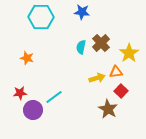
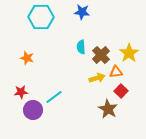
brown cross: moved 12 px down
cyan semicircle: rotated 16 degrees counterclockwise
red star: moved 1 px right, 1 px up
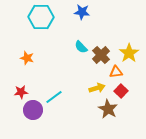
cyan semicircle: rotated 40 degrees counterclockwise
yellow arrow: moved 10 px down
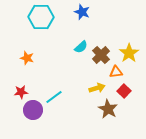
blue star: rotated 14 degrees clockwise
cyan semicircle: rotated 88 degrees counterclockwise
red square: moved 3 px right
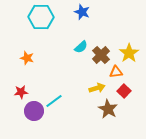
cyan line: moved 4 px down
purple circle: moved 1 px right, 1 px down
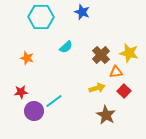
cyan semicircle: moved 15 px left
yellow star: rotated 24 degrees counterclockwise
brown star: moved 2 px left, 6 px down
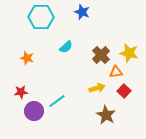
cyan line: moved 3 px right
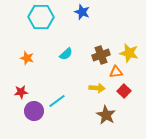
cyan semicircle: moved 7 px down
brown cross: rotated 24 degrees clockwise
yellow arrow: rotated 21 degrees clockwise
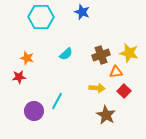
red star: moved 2 px left, 15 px up
cyan line: rotated 24 degrees counterclockwise
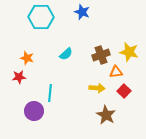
yellow star: moved 1 px up
cyan line: moved 7 px left, 8 px up; rotated 24 degrees counterclockwise
